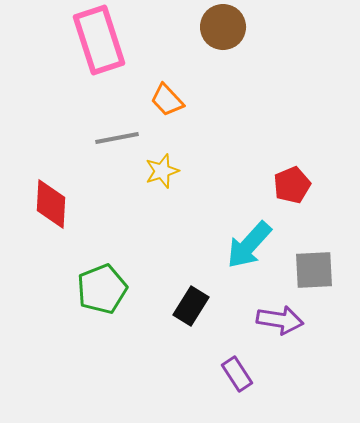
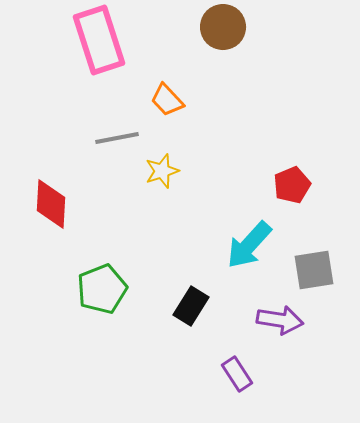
gray square: rotated 6 degrees counterclockwise
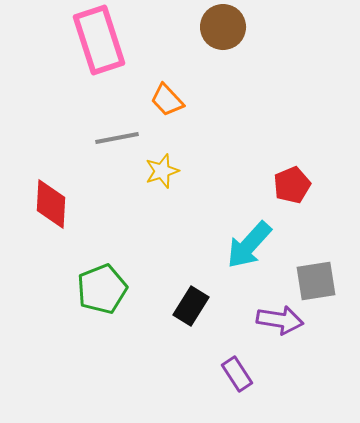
gray square: moved 2 px right, 11 px down
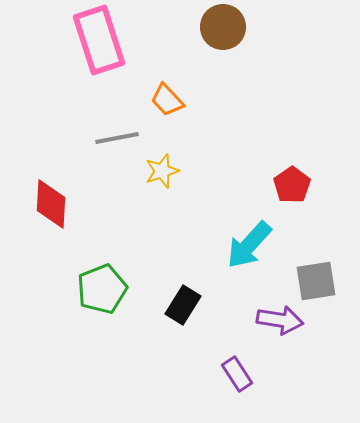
red pentagon: rotated 12 degrees counterclockwise
black rectangle: moved 8 px left, 1 px up
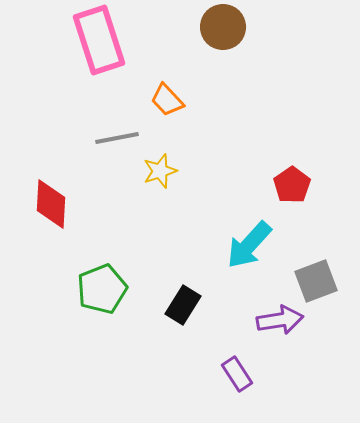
yellow star: moved 2 px left
gray square: rotated 12 degrees counterclockwise
purple arrow: rotated 18 degrees counterclockwise
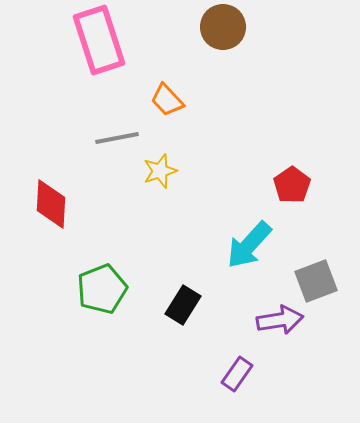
purple rectangle: rotated 68 degrees clockwise
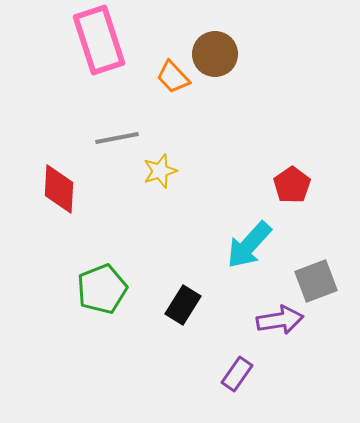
brown circle: moved 8 px left, 27 px down
orange trapezoid: moved 6 px right, 23 px up
red diamond: moved 8 px right, 15 px up
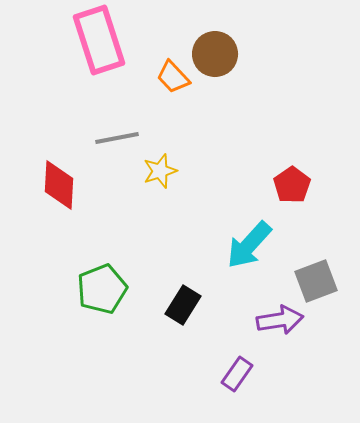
red diamond: moved 4 px up
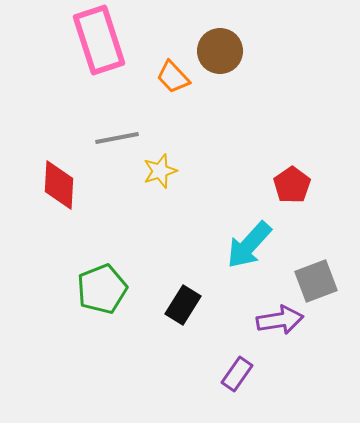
brown circle: moved 5 px right, 3 px up
